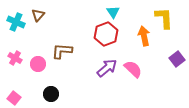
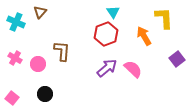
brown triangle: moved 2 px right, 3 px up
orange arrow: rotated 18 degrees counterclockwise
brown L-shape: rotated 90 degrees clockwise
black circle: moved 6 px left
pink square: moved 2 px left
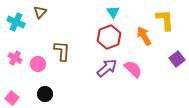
yellow L-shape: moved 1 px right, 2 px down
red hexagon: moved 3 px right, 3 px down
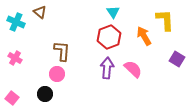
brown triangle: rotated 32 degrees counterclockwise
purple square: rotated 21 degrees counterclockwise
pink circle: moved 19 px right, 10 px down
purple arrow: rotated 45 degrees counterclockwise
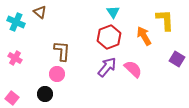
purple arrow: moved 1 px up; rotated 35 degrees clockwise
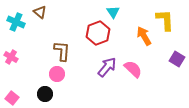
red hexagon: moved 11 px left, 4 px up
pink cross: moved 4 px left, 1 px up
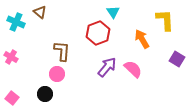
orange arrow: moved 2 px left, 3 px down
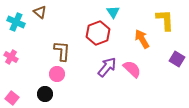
pink semicircle: moved 1 px left
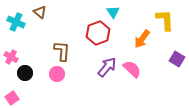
orange arrow: rotated 114 degrees counterclockwise
black circle: moved 20 px left, 21 px up
pink square: rotated 16 degrees clockwise
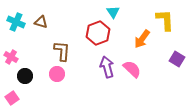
brown triangle: moved 1 px right, 10 px down; rotated 24 degrees counterclockwise
purple arrow: rotated 55 degrees counterclockwise
black circle: moved 3 px down
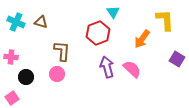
pink cross: rotated 24 degrees counterclockwise
black circle: moved 1 px right, 1 px down
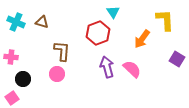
brown triangle: moved 1 px right
black circle: moved 3 px left, 2 px down
